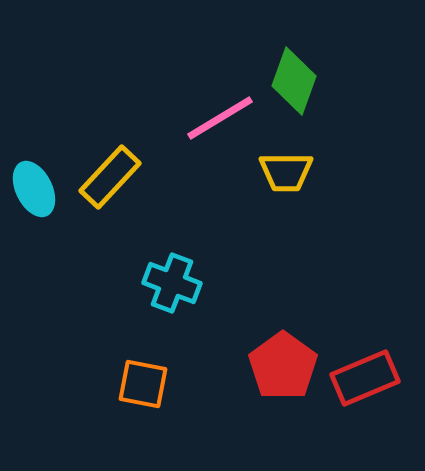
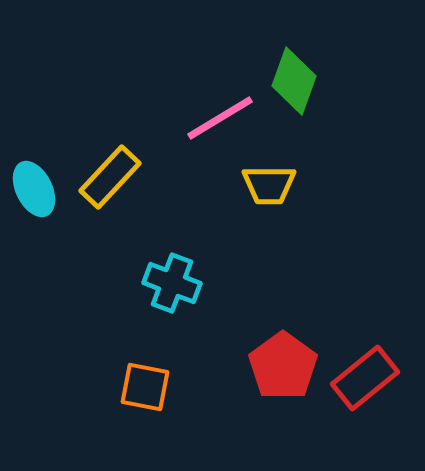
yellow trapezoid: moved 17 px left, 13 px down
red rectangle: rotated 16 degrees counterclockwise
orange square: moved 2 px right, 3 px down
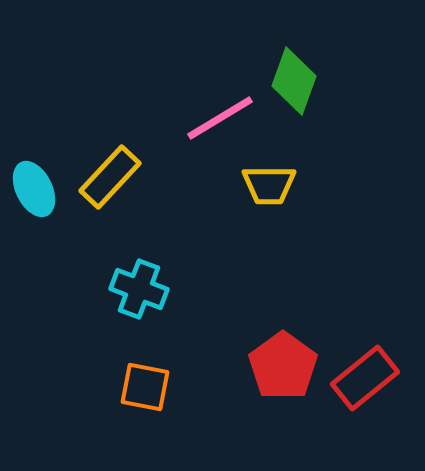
cyan cross: moved 33 px left, 6 px down
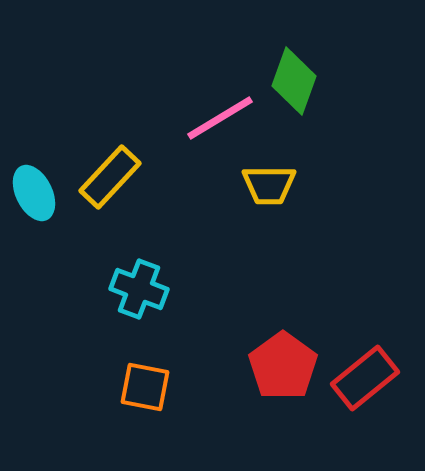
cyan ellipse: moved 4 px down
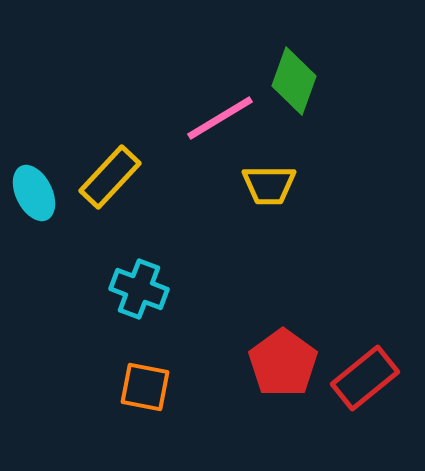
red pentagon: moved 3 px up
